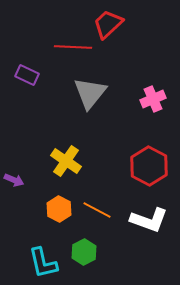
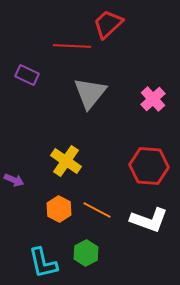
red line: moved 1 px left, 1 px up
pink cross: rotated 20 degrees counterclockwise
red hexagon: rotated 24 degrees counterclockwise
green hexagon: moved 2 px right, 1 px down
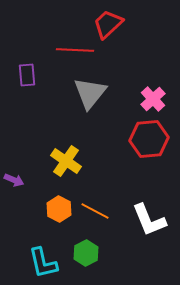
red line: moved 3 px right, 4 px down
purple rectangle: rotated 60 degrees clockwise
red hexagon: moved 27 px up; rotated 9 degrees counterclockwise
orange line: moved 2 px left, 1 px down
white L-shape: rotated 48 degrees clockwise
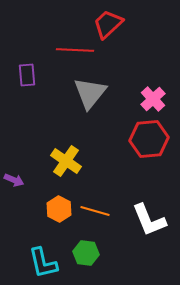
orange line: rotated 12 degrees counterclockwise
green hexagon: rotated 25 degrees counterclockwise
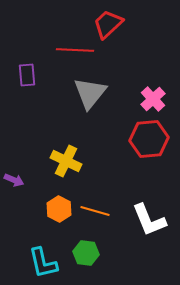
yellow cross: rotated 8 degrees counterclockwise
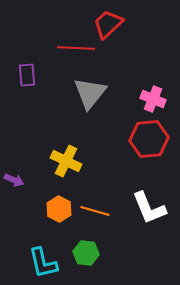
red line: moved 1 px right, 2 px up
pink cross: rotated 25 degrees counterclockwise
white L-shape: moved 12 px up
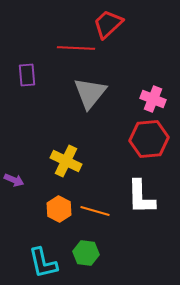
white L-shape: moved 8 px left, 11 px up; rotated 21 degrees clockwise
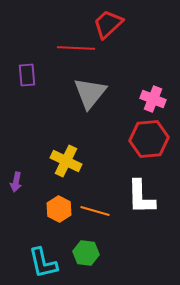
purple arrow: moved 2 px right, 2 px down; rotated 78 degrees clockwise
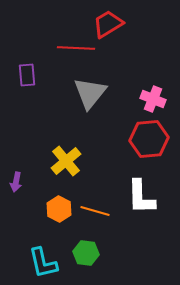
red trapezoid: rotated 12 degrees clockwise
yellow cross: rotated 24 degrees clockwise
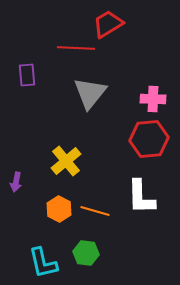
pink cross: rotated 20 degrees counterclockwise
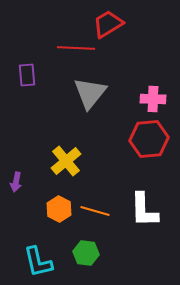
white L-shape: moved 3 px right, 13 px down
cyan L-shape: moved 5 px left, 1 px up
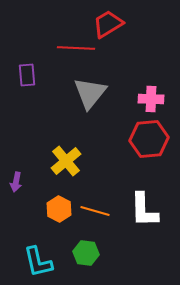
pink cross: moved 2 px left
